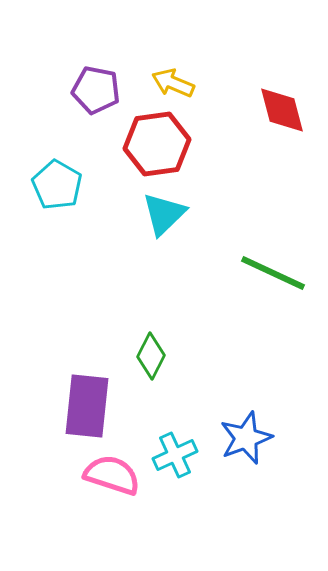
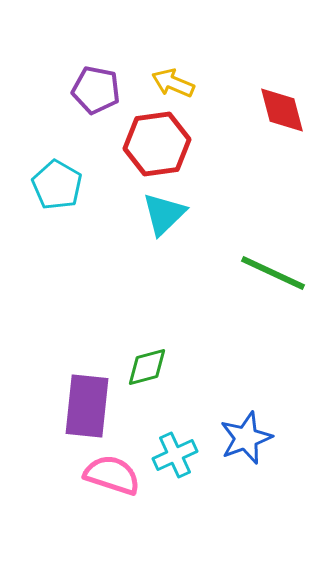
green diamond: moved 4 px left, 11 px down; rotated 48 degrees clockwise
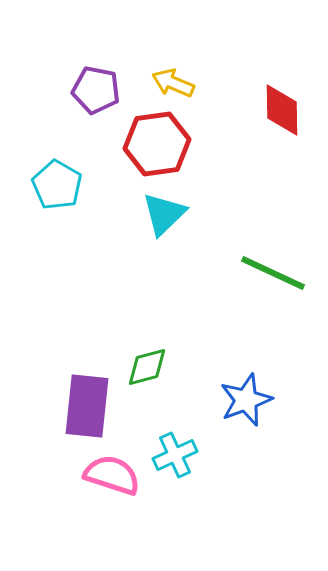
red diamond: rotated 14 degrees clockwise
blue star: moved 38 px up
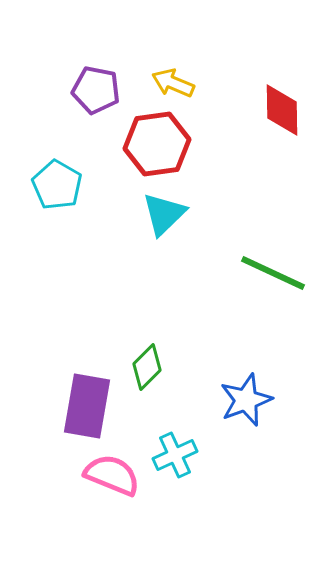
green diamond: rotated 30 degrees counterclockwise
purple rectangle: rotated 4 degrees clockwise
pink semicircle: rotated 4 degrees clockwise
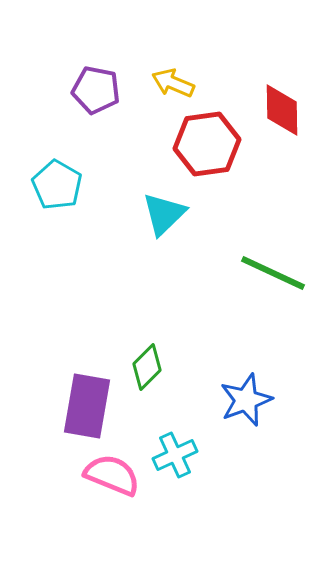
red hexagon: moved 50 px right
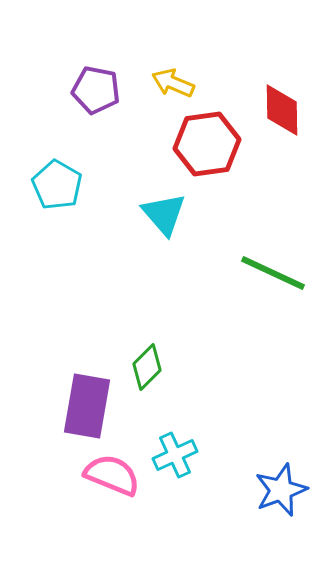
cyan triangle: rotated 27 degrees counterclockwise
blue star: moved 35 px right, 90 px down
